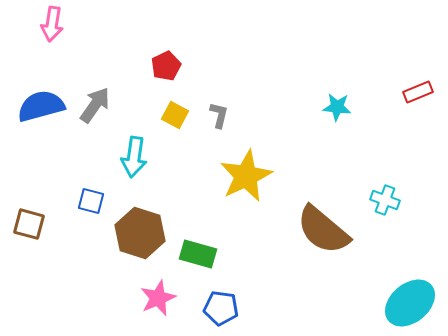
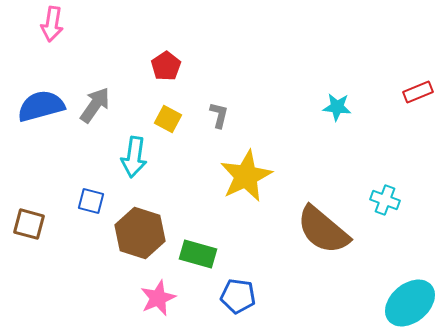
red pentagon: rotated 8 degrees counterclockwise
yellow square: moved 7 px left, 4 px down
blue pentagon: moved 17 px right, 12 px up
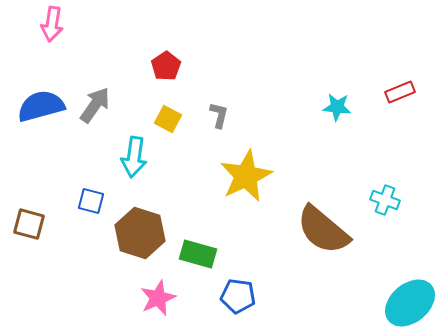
red rectangle: moved 18 px left
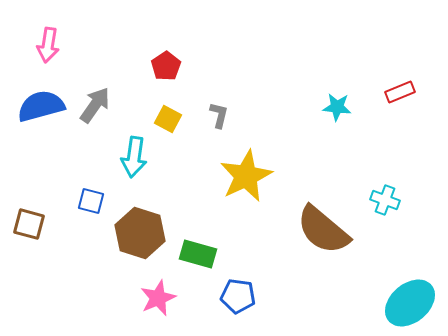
pink arrow: moved 4 px left, 21 px down
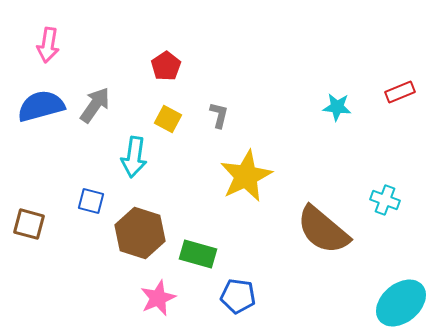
cyan ellipse: moved 9 px left
